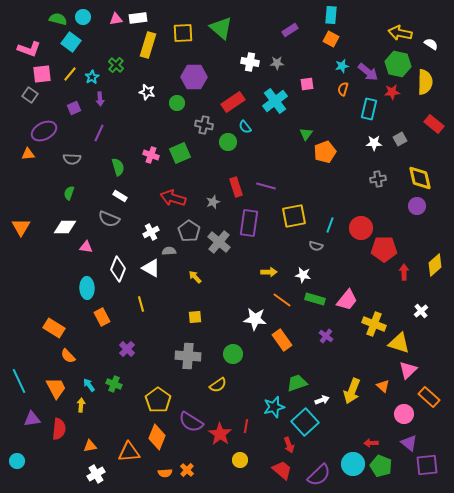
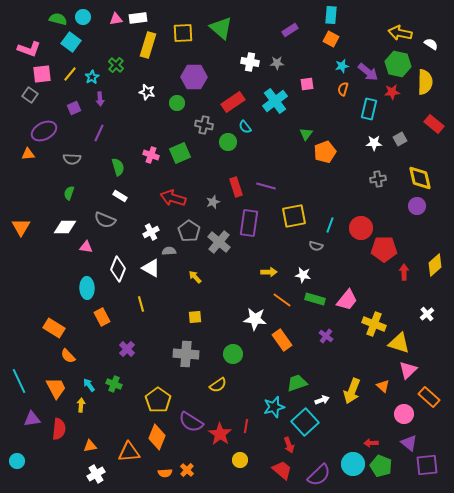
gray semicircle at (109, 219): moved 4 px left, 1 px down
white cross at (421, 311): moved 6 px right, 3 px down
gray cross at (188, 356): moved 2 px left, 2 px up
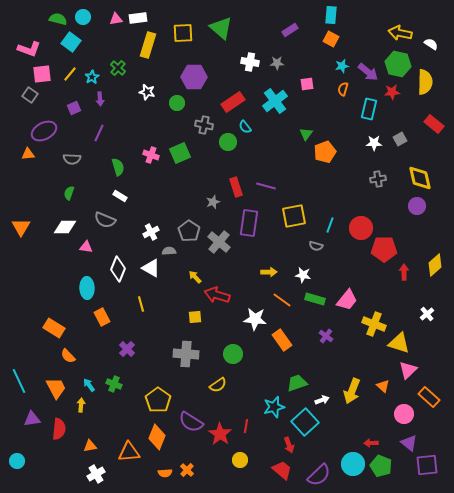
green cross at (116, 65): moved 2 px right, 3 px down
red arrow at (173, 198): moved 44 px right, 97 px down
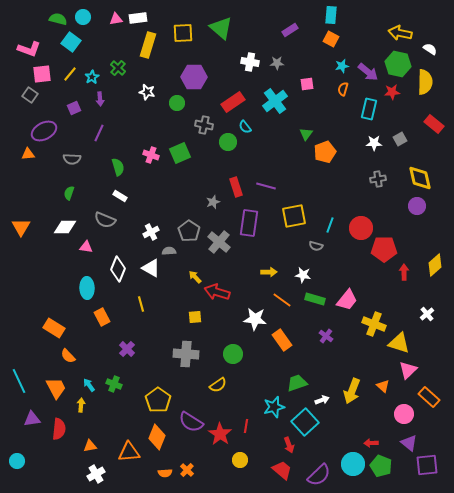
white semicircle at (431, 44): moved 1 px left, 5 px down
red arrow at (217, 295): moved 3 px up
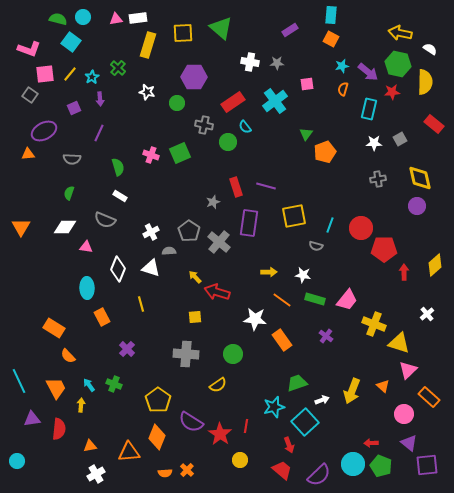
pink square at (42, 74): moved 3 px right
white triangle at (151, 268): rotated 12 degrees counterclockwise
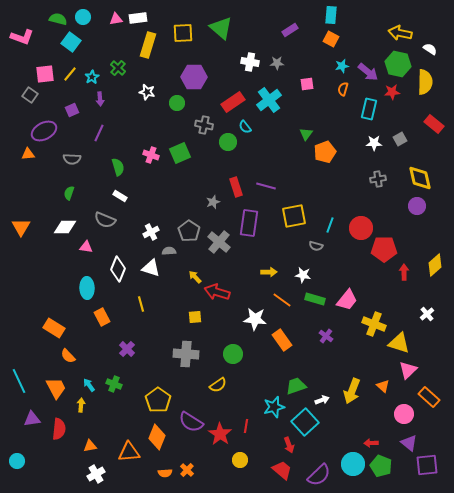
pink L-shape at (29, 49): moved 7 px left, 12 px up
cyan cross at (275, 101): moved 6 px left, 1 px up
purple square at (74, 108): moved 2 px left, 2 px down
green trapezoid at (297, 383): moved 1 px left, 3 px down
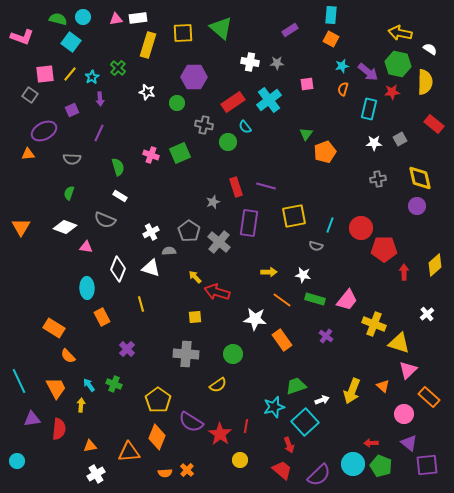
white diamond at (65, 227): rotated 20 degrees clockwise
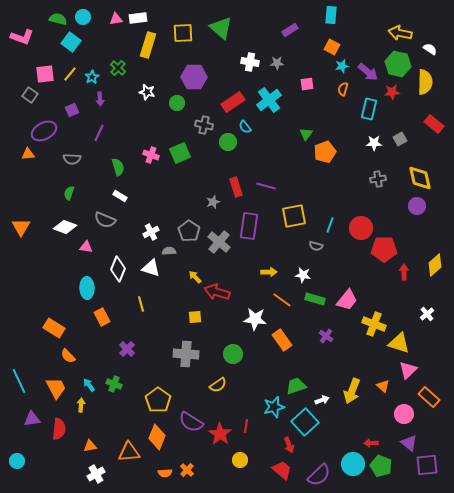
orange square at (331, 39): moved 1 px right, 8 px down
purple rectangle at (249, 223): moved 3 px down
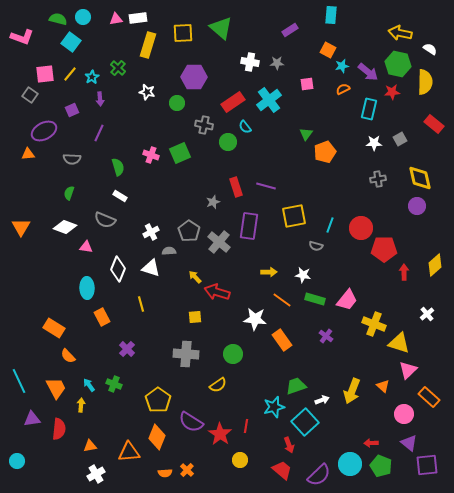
orange square at (332, 47): moved 4 px left, 3 px down
orange semicircle at (343, 89): rotated 48 degrees clockwise
cyan circle at (353, 464): moved 3 px left
